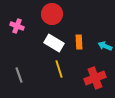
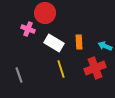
red circle: moved 7 px left, 1 px up
pink cross: moved 11 px right, 3 px down
yellow line: moved 2 px right
red cross: moved 10 px up
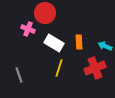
yellow line: moved 2 px left, 1 px up; rotated 36 degrees clockwise
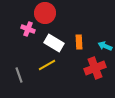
yellow line: moved 12 px left, 3 px up; rotated 42 degrees clockwise
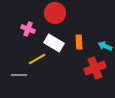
red circle: moved 10 px right
yellow line: moved 10 px left, 6 px up
gray line: rotated 70 degrees counterclockwise
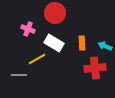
orange rectangle: moved 3 px right, 1 px down
red cross: rotated 15 degrees clockwise
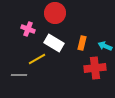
orange rectangle: rotated 16 degrees clockwise
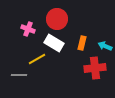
red circle: moved 2 px right, 6 px down
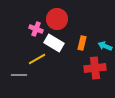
pink cross: moved 8 px right
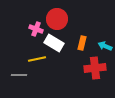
yellow line: rotated 18 degrees clockwise
